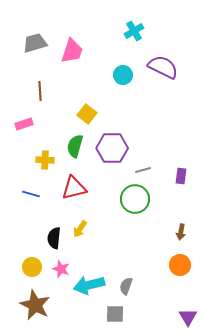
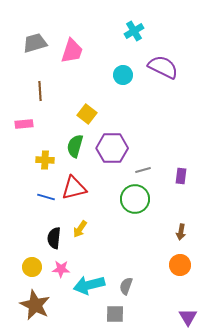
pink rectangle: rotated 12 degrees clockwise
blue line: moved 15 px right, 3 px down
pink star: rotated 18 degrees counterclockwise
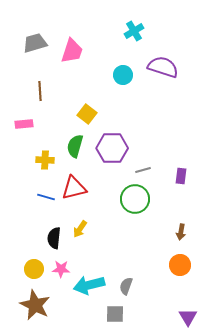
purple semicircle: rotated 8 degrees counterclockwise
yellow circle: moved 2 px right, 2 px down
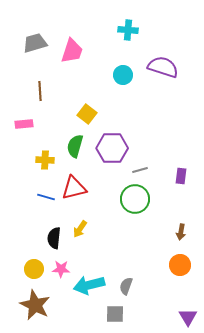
cyan cross: moved 6 px left, 1 px up; rotated 36 degrees clockwise
gray line: moved 3 px left
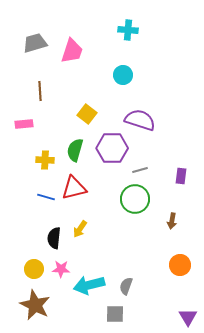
purple semicircle: moved 23 px left, 53 px down
green semicircle: moved 4 px down
brown arrow: moved 9 px left, 11 px up
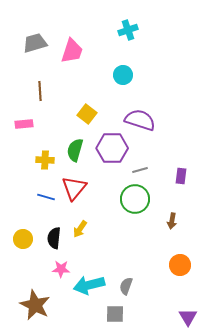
cyan cross: rotated 24 degrees counterclockwise
red triangle: rotated 36 degrees counterclockwise
yellow circle: moved 11 px left, 30 px up
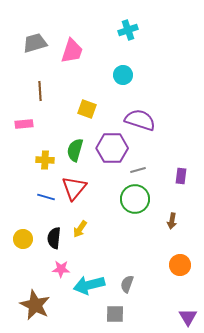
yellow square: moved 5 px up; rotated 18 degrees counterclockwise
gray line: moved 2 px left
gray semicircle: moved 1 px right, 2 px up
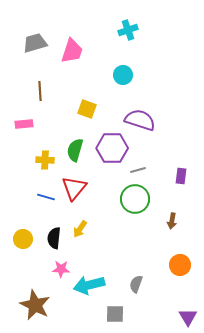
gray semicircle: moved 9 px right
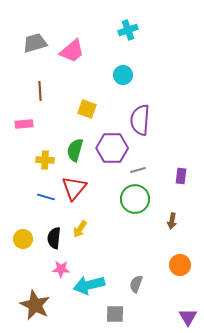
pink trapezoid: rotated 32 degrees clockwise
purple semicircle: rotated 104 degrees counterclockwise
